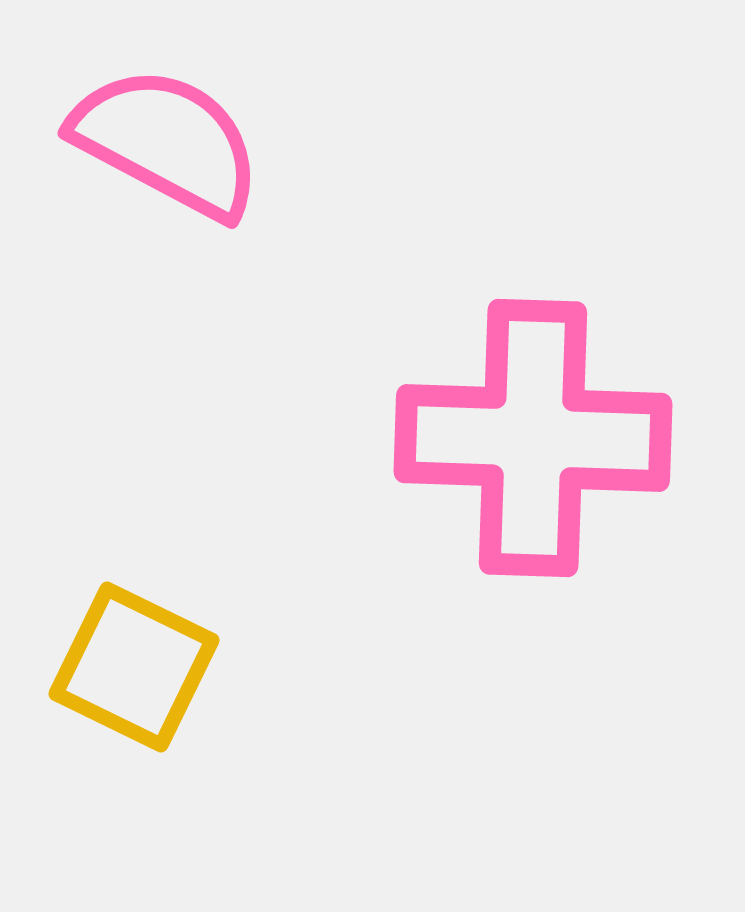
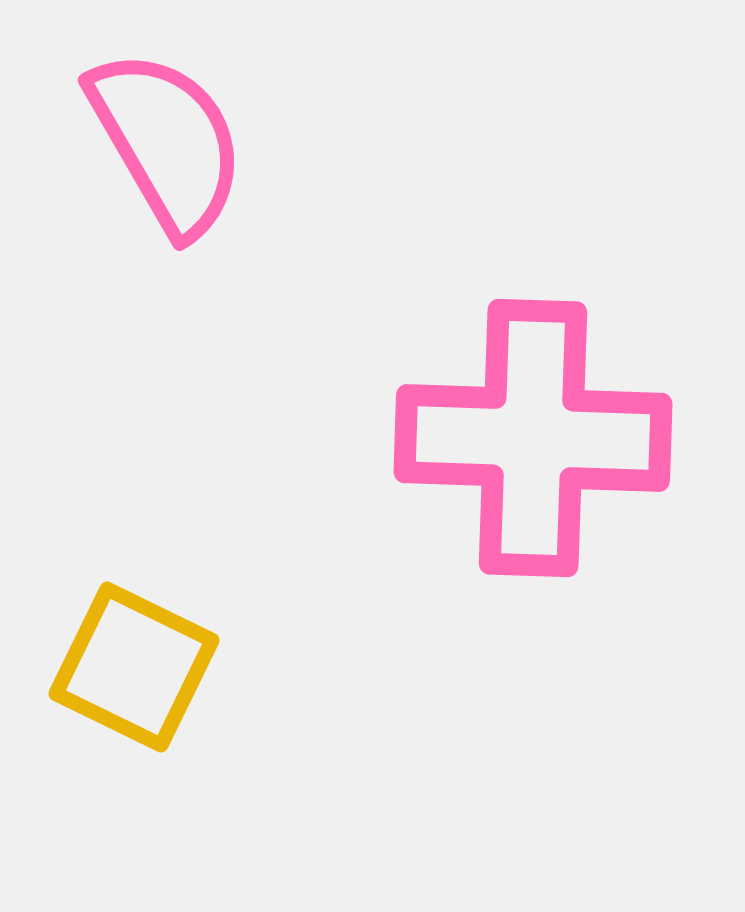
pink semicircle: rotated 32 degrees clockwise
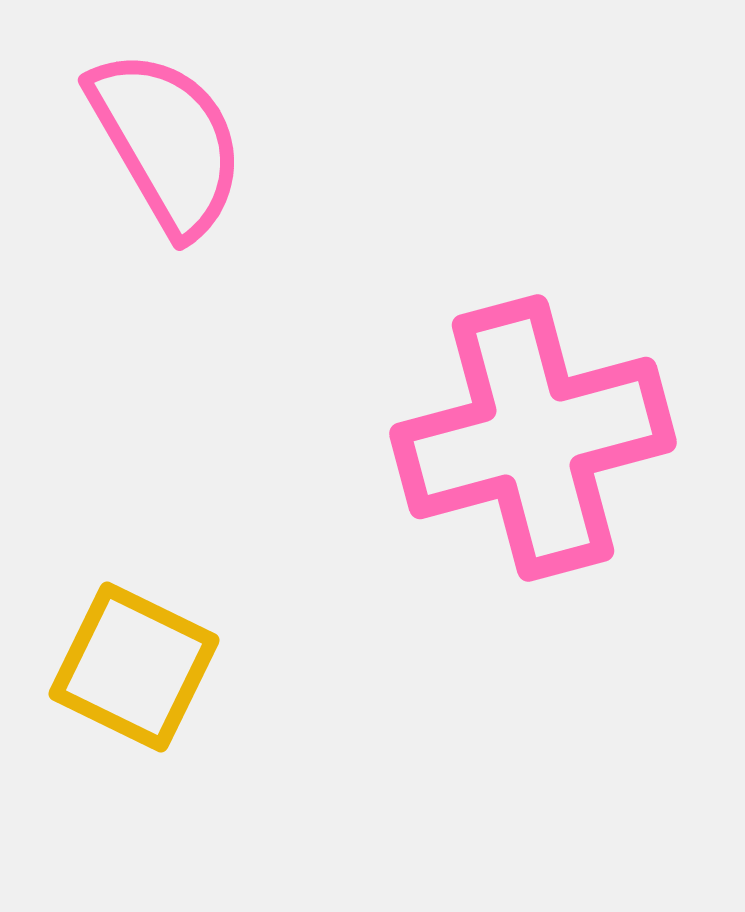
pink cross: rotated 17 degrees counterclockwise
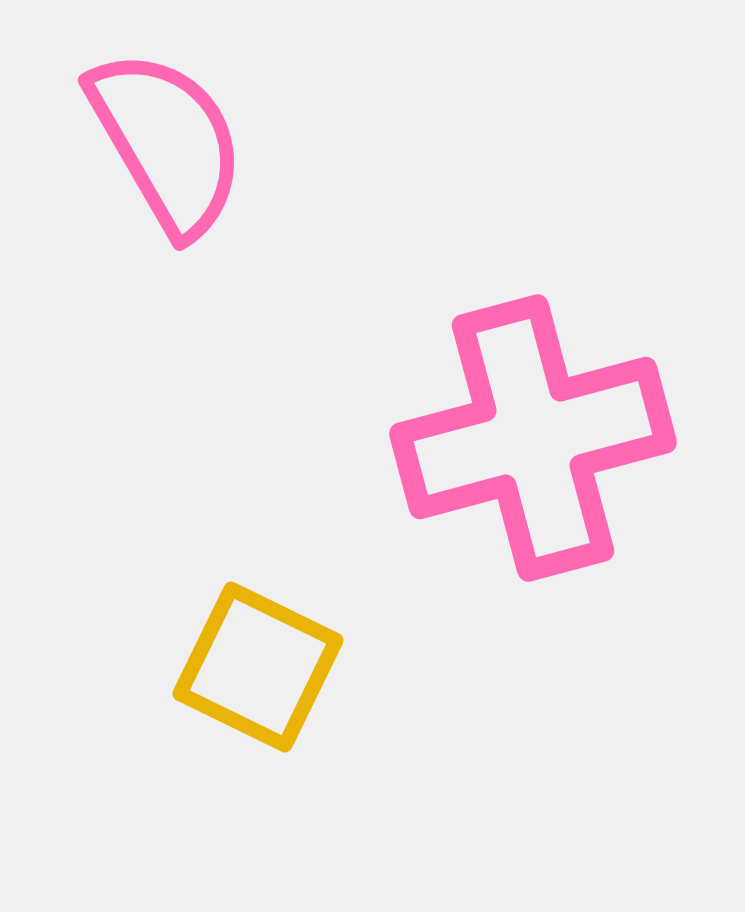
yellow square: moved 124 px right
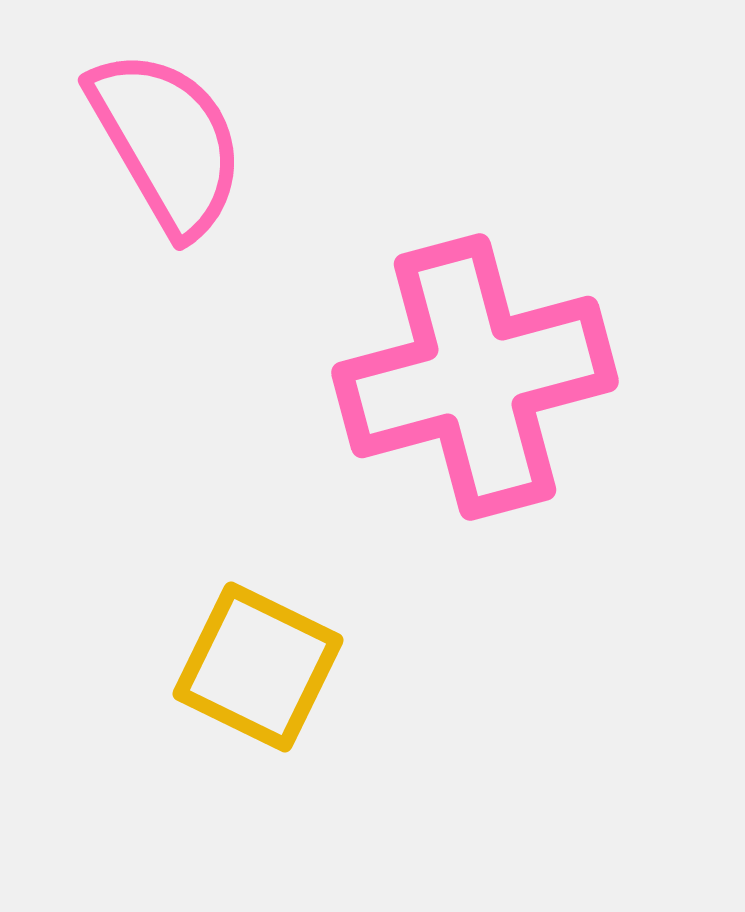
pink cross: moved 58 px left, 61 px up
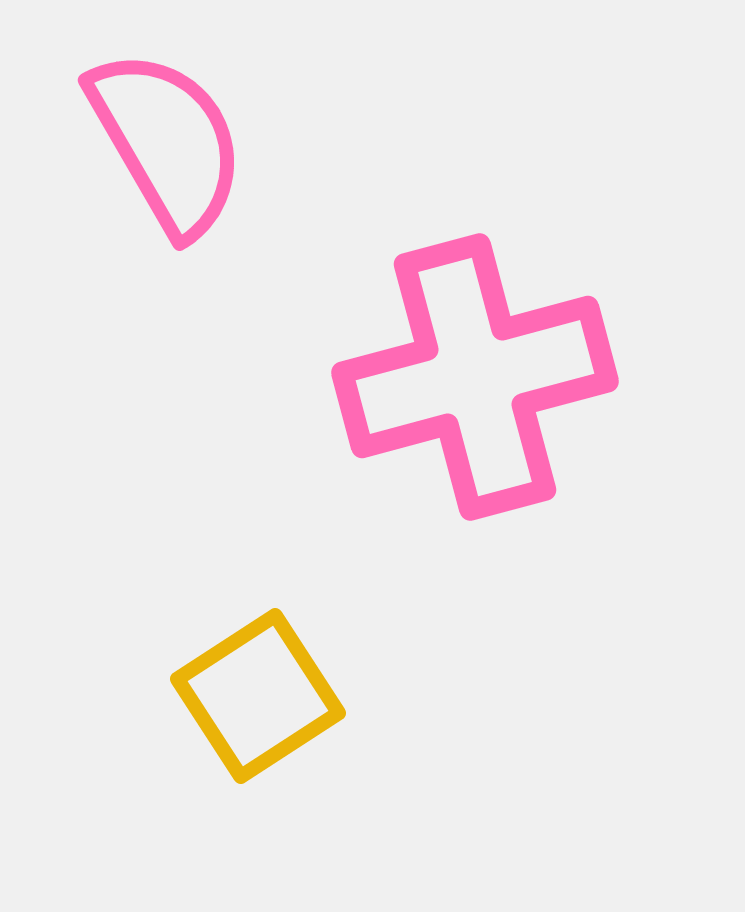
yellow square: moved 29 px down; rotated 31 degrees clockwise
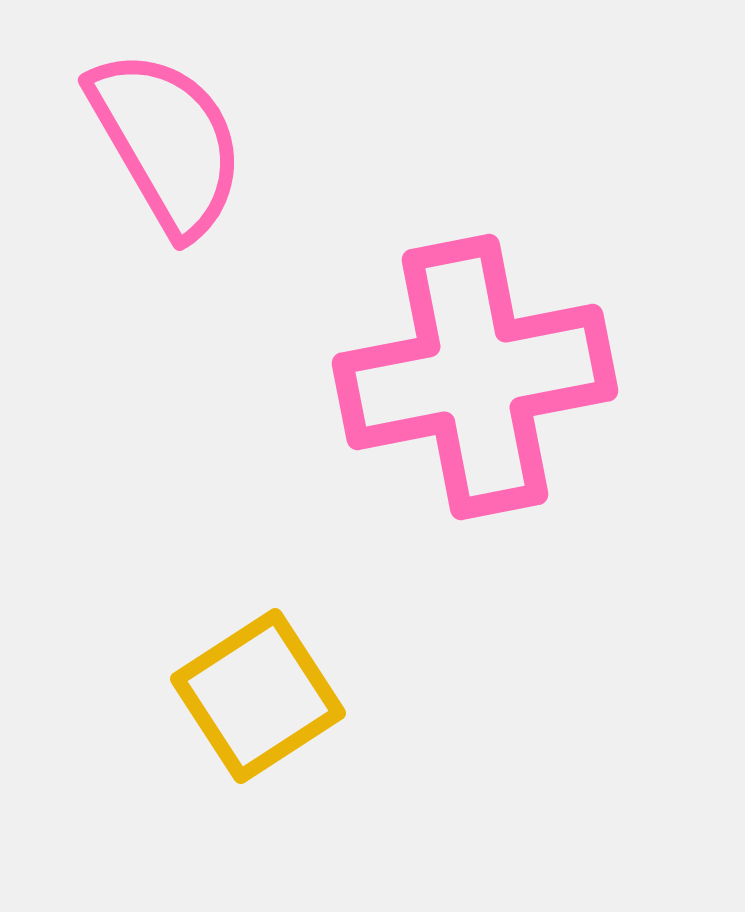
pink cross: rotated 4 degrees clockwise
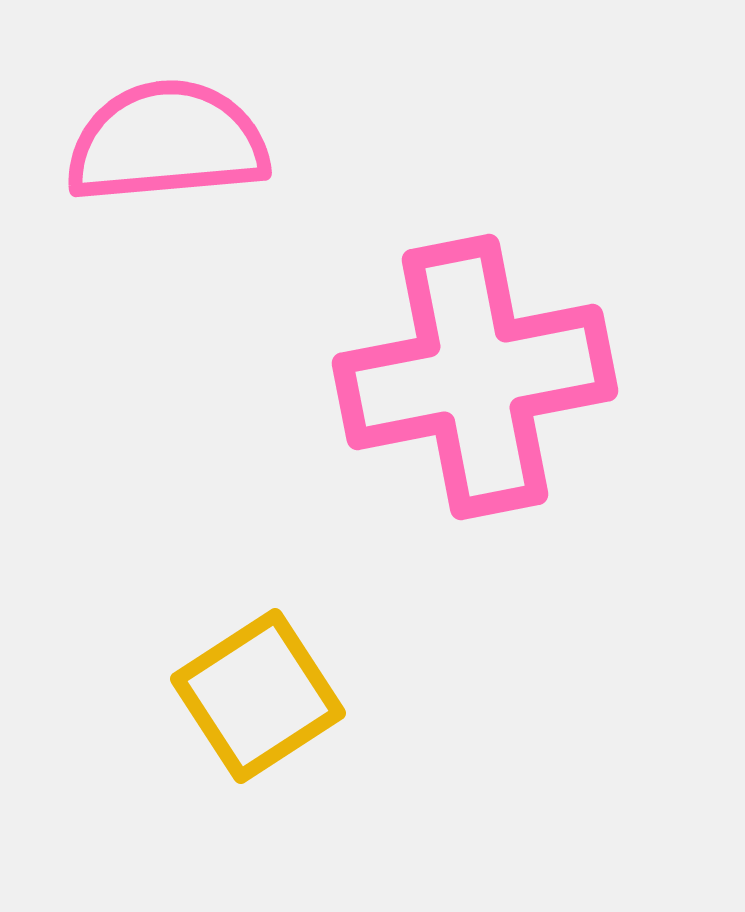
pink semicircle: rotated 65 degrees counterclockwise
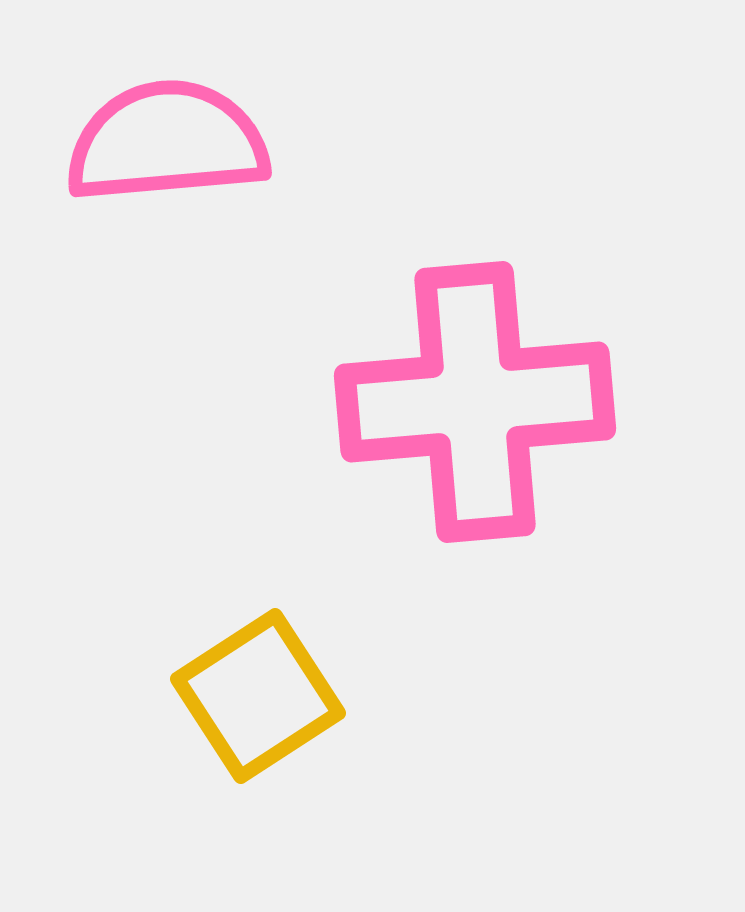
pink cross: moved 25 px down; rotated 6 degrees clockwise
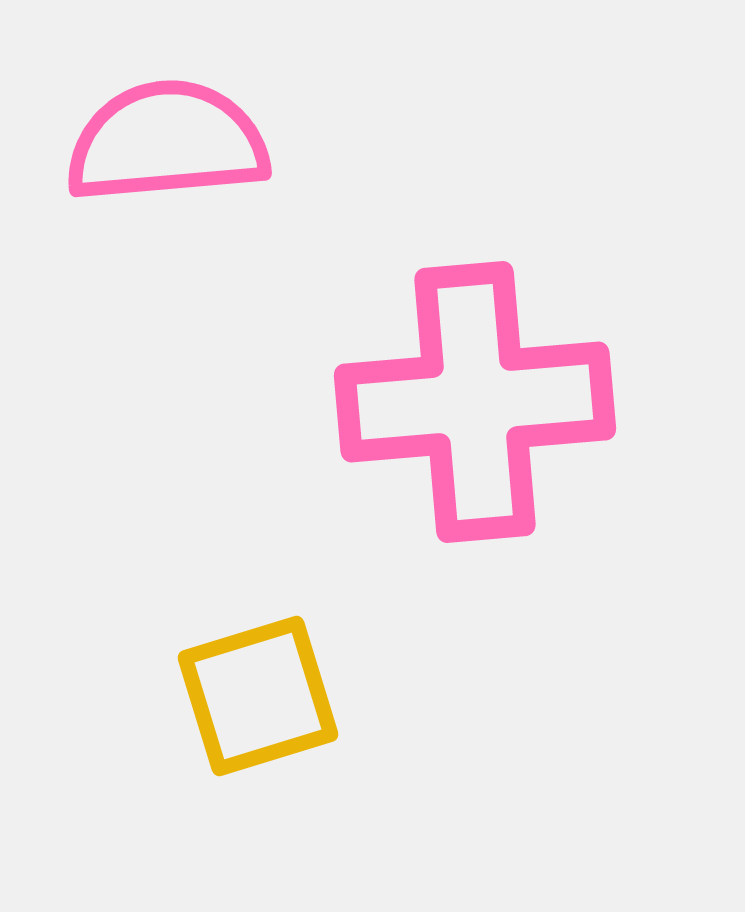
yellow square: rotated 16 degrees clockwise
